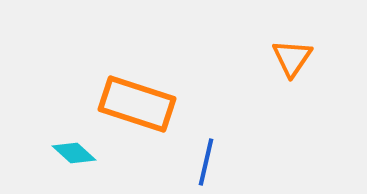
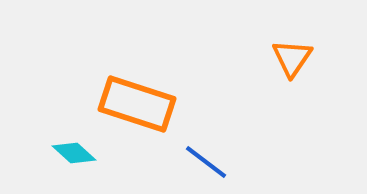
blue line: rotated 66 degrees counterclockwise
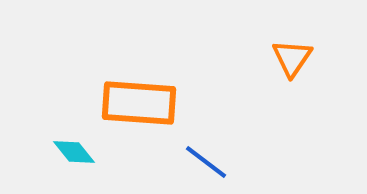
orange rectangle: moved 2 px right, 1 px up; rotated 14 degrees counterclockwise
cyan diamond: moved 1 px up; rotated 9 degrees clockwise
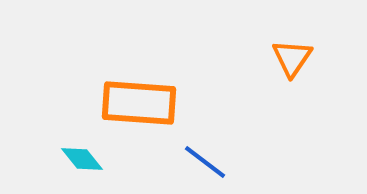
cyan diamond: moved 8 px right, 7 px down
blue line: moved 1 px left
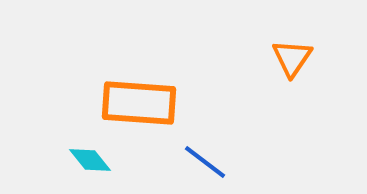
cyan diamond: moved 8 px right, 1 px down
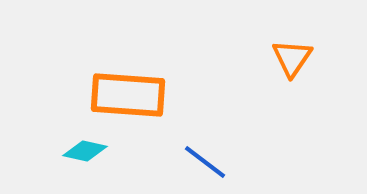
orange rectangle: moved 11 px left, 8 px up
cyan diamond: moved 5 px left, 9 px up; rotated 39 degrees counterclockwise
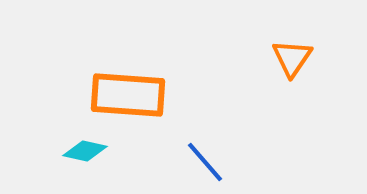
blue line: rotated 12 degrees clockwise
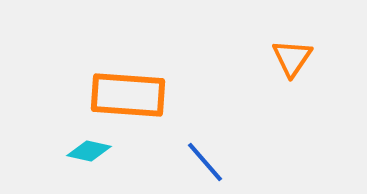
cyan diamond: moved 4 px right
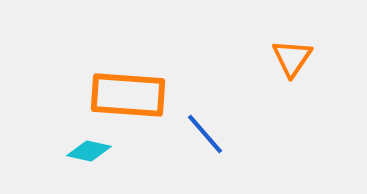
blue line: moved 28 px up
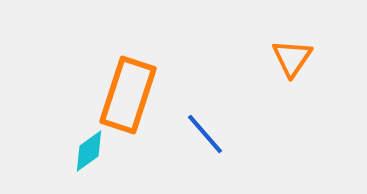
orange rectangle: rotated 76 degrees counterclockwise
cyan diamond: rotated 48 degrees counterclockwise
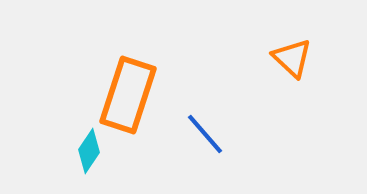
orange triangle: rotated 21 degrees counterclockwise
cyan diamond: rotated 21 degrees counterclockwise
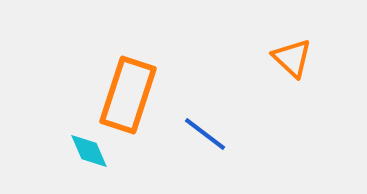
blue line: rotated 12 degrees counterclockwise
cyan diamond: rotated 57 degrees counterclockwise
